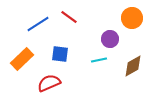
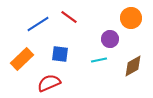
orange circle: moved 1 px left
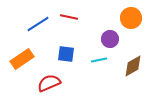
red line: rotated 24 degrees counterclockwise
blue square: moved 6 px right
orange rectangle: rotated 10 degrees clockwise
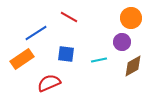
red line: rotated 18 degrees clockwise
blue line: moved 2 px left, 9 px down
purple circle: moved 12 px right, 3 px down
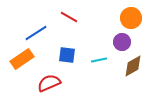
blue square: moved 1 px right, 1 px down
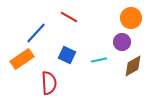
blue line: rotated 15 degrees counterclockwise
blue square: rotated 18 degrees clockwise
red semicircle: rotated 110 degrees clockwise
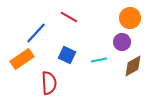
orange circle: moved 1 px left
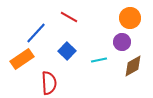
blue square: moved 4 px up; rotated 18 degrees clockwise
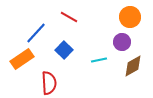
orange circle: moved 1 px up
blue square: moved 3 px left, 1 px up
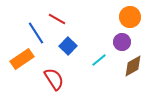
red line: moved 12 px left, 2 px down
blue line: rotated 75 degrees counterclockwise
blue square: moved 4 px right, 4 px up
cyan line: rotated 28 degrees counterclockwise
red semicircle: moved 5 px right, 4 px up; rotated 30 degrees counterclockwise
